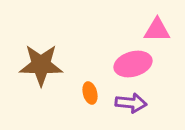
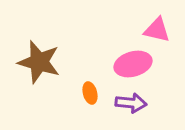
pink triangle: rotated 12 degrees clockwise
brown star: moved 2 px left, 3 px up; rotated 15 degrees clockwise
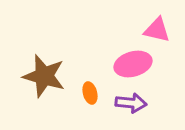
brown star: moved 5 px right, 14 px down
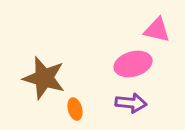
brown star: moved 2 px down
orange ellipse: moved 15 px left, 16 px down
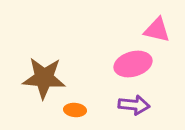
brown star: rotated 12 degrees counterclockwise
purple arrow: moved 3 px right, 2 px down
orange ellipse: moved 1 px down; rotated 70 degrees counterclockwise
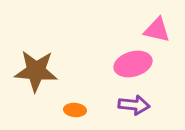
brown star: moved 8 px left, 7 px up
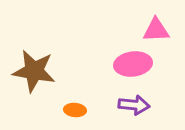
pink triangle: moved 1 px left; rotated 16 degrees counterclockwise
pink ellipse: rotated 9 degrees clockwise
brown star: moved 2 px left; rotated 6 degrees clockwise
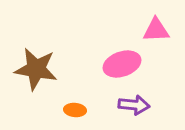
pink ellipse: moved 11 px left; rotated 12 degrees counterclockwise
brown star: moved 2 px right, 2 px up
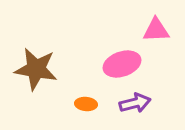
purple arrow: moved 1 px right, 2 px up; rotated 20 degrees counterclockwise
orange ellipse: moved 11 px right, 6 px up
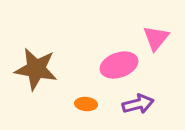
pink triangle: moved 8 px down; rotated 48 degrees counterclockwise
pink ellipse: moved 3 px left, 1 px down
purple arrow: moved 3 px right, 1 px down
